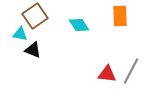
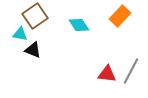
orange rectangle: rotated 45 degrees clockwise
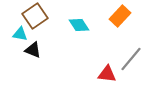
gray line: moved 12 px up; rotated 12 degrees clockwise
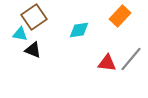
brown square: moved 1 px left, 1 px down
cyan diamond: moved 5 px down; rotated 65 degrees counterclockwise
red triangle: moved 11 px up
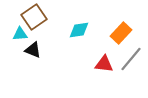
orange rectangle: moved 1 px right, 17 px down
cyan triangle: rotated 14 degrees counterclockwise
red triangle: moved 3 px left, 1 px down
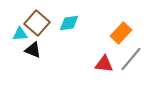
brown square: moved 3 px right, 6 px down; rotated 15 degrees counterclockwise
cyan diamond: moved 10 px left, 7 px up
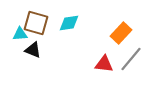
brown square: moved 1 px left; rotated 25 degrees counterclockwise
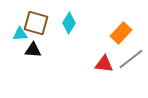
cyan diamond: rotated 50 degrees counterclockwise
black triangle: rotated 18 degrees counterclockwise
gray line: rotated 12 degrees clockwise
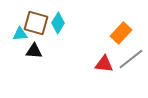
cyan diamond: moved 11 px left
black triangle: moved 1 px right, 1 px down
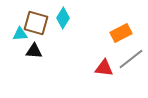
cyan diamond: moved 5 px right, 5 px up
orange rectangle: rotated 20 degrees clockwise
red triangle: moved 4 px down
